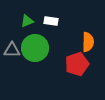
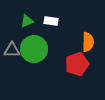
green circle: moved 1 px left, 1 px down
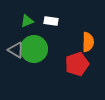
gray triangle: moved 4 px right; rotated 30 degrees clockwise
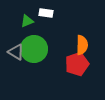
white rectangle: moved 5 px left, 8 px up
orange semicircle: moved 6 px left, 3 px down
gray triangle: moved 2 px down
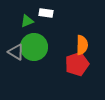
green circle: moved 2 px up
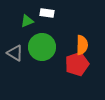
white rectangle: moved 1 px right
green circle: moved 8 px right
gray triangle: moved 1 px left, 1 px down
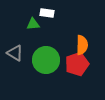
green triangle: moved 6 px right, 3 px down; rotated 16 degrees clockwise
green circle: moved 4 px right, 13 px down
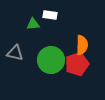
white rectangle: moved 3 px right, 2 px down
gray triangle: rotated 18 degrees counterclockwise
green circle: moved 5 px right
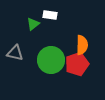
green triangle: rotated 32 degrees counterclockwise
